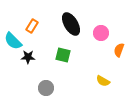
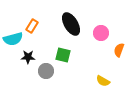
cyan semicircle: moved 2 px up; rotated 60 degrees counterclockwise
gray circle: moved 17 px up
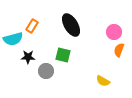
black ellipse: moved 1 px down
pink circle: moved 13 px right, 1 px up
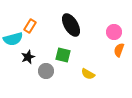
orange rectangle: moved 2 px left
black star: rotated 24 degrees counterclockwise
yellow semicircle: moved 15 px left, 7 px up
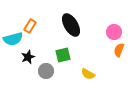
green square: rotated 28 degrees counterclockwise
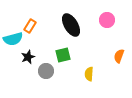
pink circle: moved 7 px left, 12 px up
orange semicircle: moved 6 px down
yellow semicircle: moved 1 px right; rotated 64 degrees clockwise
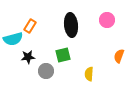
black ellipse: rotated 25 degrees clockwise
black star: rotated 16 degrees clockwise
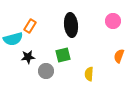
pink circle: moved 6 px right, 1 px down
